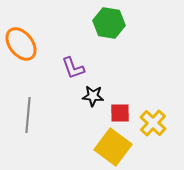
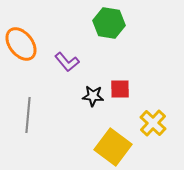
purple L-shape: moved 6 px left, 6 px up; rotated 20 degrees counterclockwise
red square: moved 24 px up
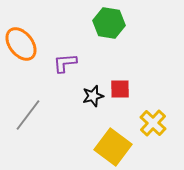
purple L-shape: moved 2 px left, 1 px down; rotated 125 degrees clockwise
black star: rotated 20 degrees counterclockwise
gray line: rotated 32 degrees clockwise
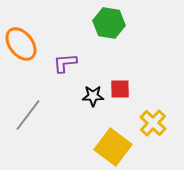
black star: rotated 15 degrees clockwise
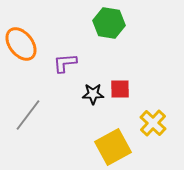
black star: moved 2 px up
yellow square: rotated 24 degrees clockwise
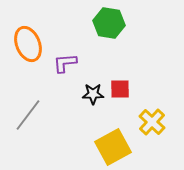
orange ellipse: moved 7 px right; rotated 16 degrees clockwise
yellow cross: moved 1 px left, 1 px up
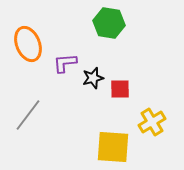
black star: moved 16 px up; rotated 15 degrees counterclockwise
yellow cross: rotated 16 degrees clockwise
yellow square: rotated 33 degrees clockwise
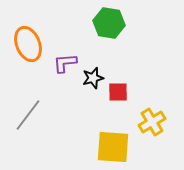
red square: moved 2 px left, 3 px down
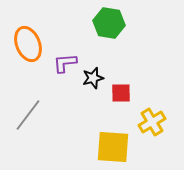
red square: moved 3 px right, 1 px down
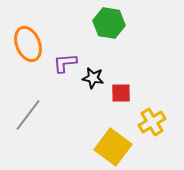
black star: rotated 25 degrees clockwise
yellow square: rotated 33 degrees clockwise
